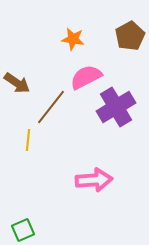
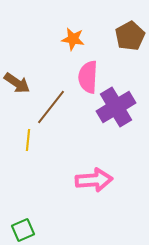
pink semicircle: moved 2 px right; rotated 60 degrees counterclockwise
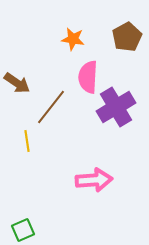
brown pentagon: moved 3 px left, 1 px down
yellow line: moved 1 px left, 1 px down; rotated 15 degrees counterclockwise
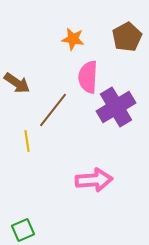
brown line: moved 2 px right, 3 px down
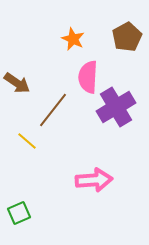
orange star: rotated 15 degrees clockwise
yellow line: rotated 40 degrees counterclockwise
green square: moved 4 px left, 17 px up
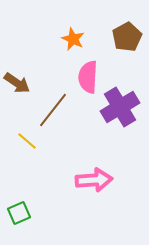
purple cross: moved 4 px right
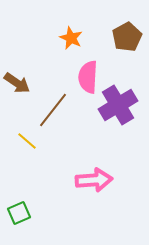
orange star: moved 2 px left, 1 px up
purple cross: moved 2 px left, 2 px up
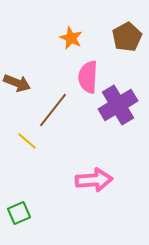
brown arrow: rotated 12 degrees counterclockwise
